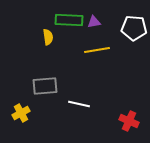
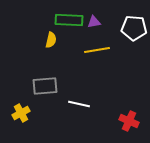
yellow semicircle: moved 3 px right, 3 px down; rotated 21 degrees clockwise
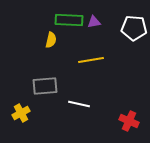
yellow line: moved 6 px left, 10 px down
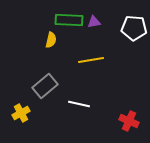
gray rectangle: rotated 35 degrees counterclockwise
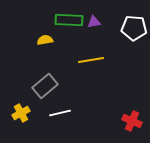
yellow semicircle: moved 6 px left; rotated 112 degrees counterclockwise
white line: moved 19 px left, 9 px down; rotated 25 degrees counterclockwise
red cross: moved 3 px right
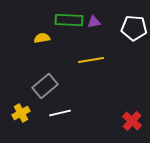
yellow semicircle: moved 3 px left, 2 px up
red cross: rotated 18 degrees clockwise
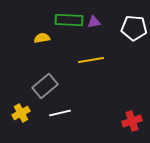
red cross: rotated 30 degrees clockwise
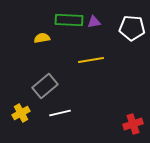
white pentagon: moved 2 px left
red cross: moved 1 px right, 3 px down
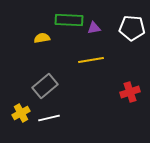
purple triangle: moved 6 px down
white line: moved 11 px left, 5 px down
red cross: moved 3 px left, 32 px up
